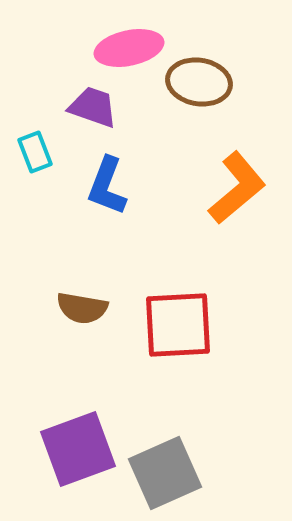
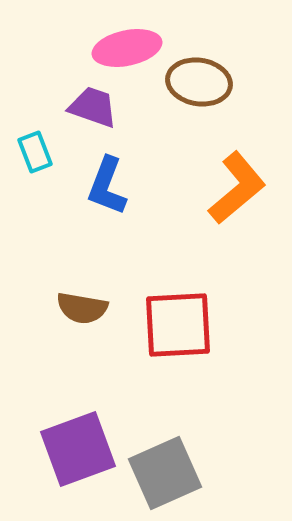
pink ellipse: moved 2 px left
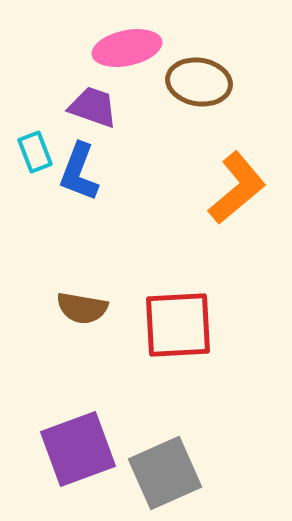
blue L-shape: moved 28 px left, 14 px up
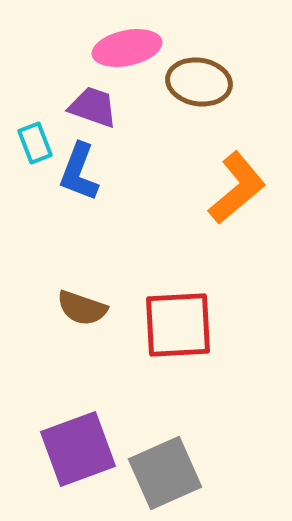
cyan rectangle: moved 9 px up
brown semicircle: rotated 9 degrees clockwise
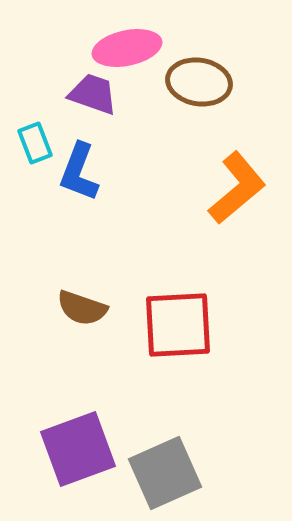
purple trapezoid: moved 13 px up
